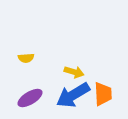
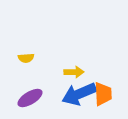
yellow arrow: rotated 18 degrees counterclockwise
blue arrow: moved 6 px right, 1 px up; rotated 8 degrees clockwise
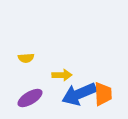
yellow arrow: moved 12 px left, 3 px down
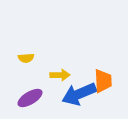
yellow arrow: moved 2 px left
orange trapezoid: moved 13 px up
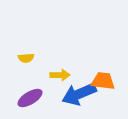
orange trapezoid: rotated 80 degrees counterclockwise
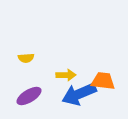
yellow arrow: moved 6 px right
purple ellipse: moved 1 px left, 2 px up
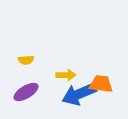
yellow semicircle: moved 2 px down
orange trapezoid: moved 2 px left, 3 px down
purple ellipse: moved 3 px left, 4 px up
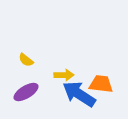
yellow semicircle: rotated 42 degrees clockwise
yellow arrow: moved 2 px left
blue arrow: rotated 56 degrees clockwise
